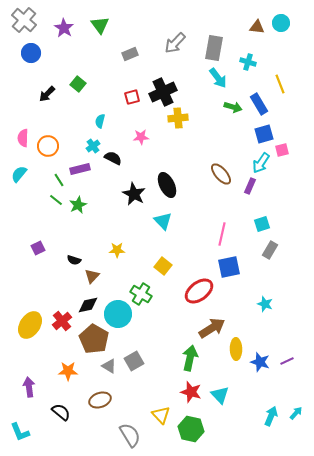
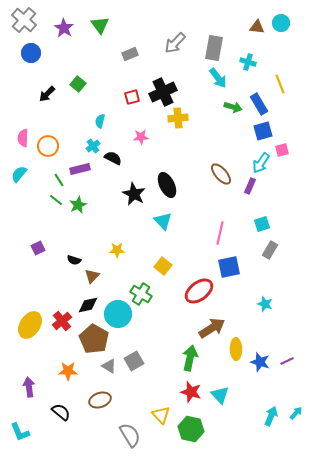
blue square at (264, 134): moved 1 px left, 3 px up
pink line at (222, 234): moved 2 px left, 1 px up
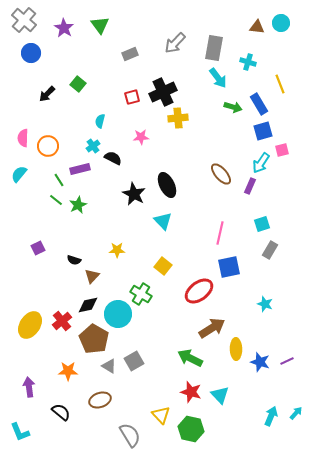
green arrow at (190, 358): rotated 75 degrees counterclockwise
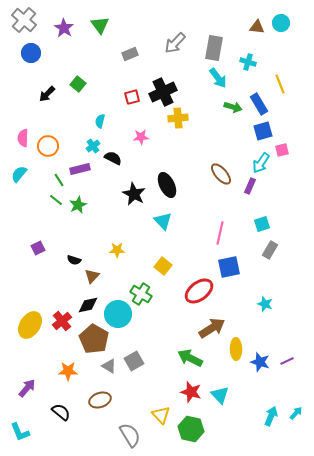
purple arrow at (29, 387): moved 2 px left, 1 px down; rotated 48 degrees clockwise
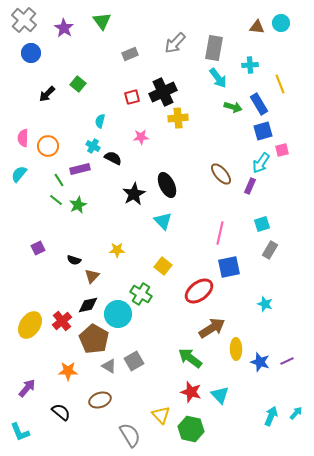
green triangle at (100, 25): moved 2 px right, 4 px up
cyan cross at (248, 62): moved 2 px right, 3 px down; rotated 21 degrees counterclockwise
cyan cross at (93, 146): rotated 24 degrees counterclockwise
black star at (134, 194): rotated 15 degrees clockwise
green arrow at (190, 358): rotated 10 degrees clockwise
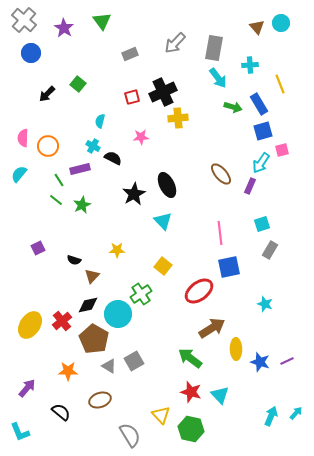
brown triangle at (257, 27): rotated 42 degrees clockwise
green star at (78, 205): moved 4 px right
pink line at (220, 233): rotated 20 degrees counterclockwise
green cross at (141, 294): rotated 25 degrees clockwise
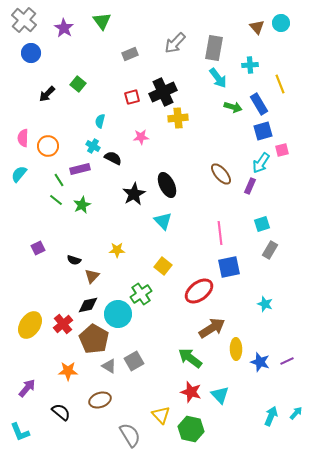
red cross at (62, 321): moved 1 px right, 3 px down
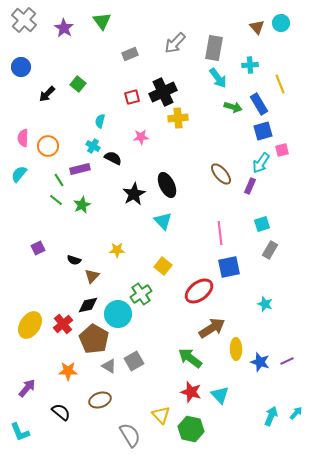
blue circle at (31, 53): moved 10 px left, 14 px down
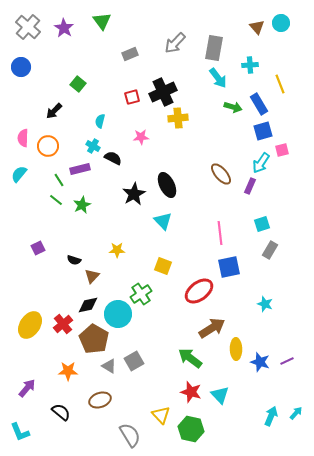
gray cross at (24, 20): moved 4 px right, 7 px down
black arrow at (47, 94): moved 7 px right, 17 px down
yellow square at (163, 266): rotated 18 degrees counterclockwise
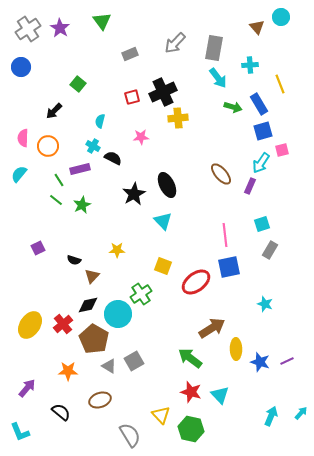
cyan circle at (281, 23): moved 6 px up
gray cross at (28, 27): moved 2 px down; rotated 15 degrees clockwise
purple star at (64, 28): moved 4 px left
pink line at (220, 233): moved 5 px right, 2 px down
red ellipse at (199, 291): moved 3 px left, 9 px up
cyan arrow at (296, 413): moved 5 px right
